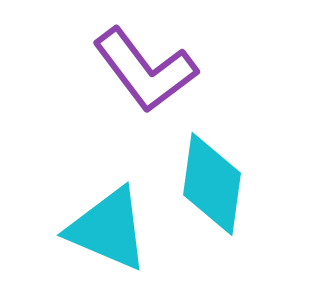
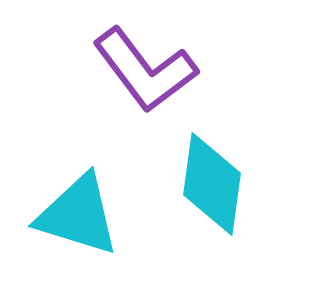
cyan triangle: moved 30 px left, 14 px up; rotated 6 degrees counterclockwise
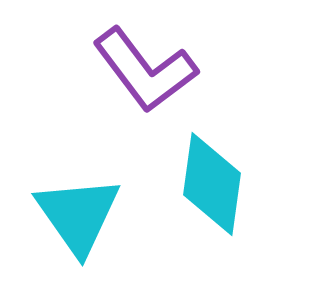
cyan triangle: rotated 38 degrees clockwise
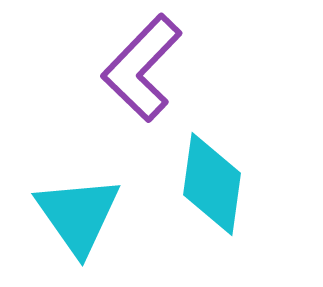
purple L-shape: moved 3 px left, 2 px up; rotated 81 degrees clockwise
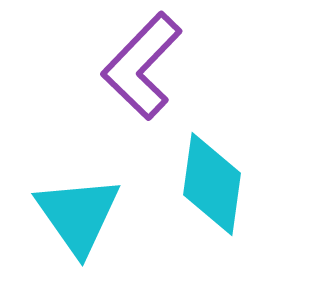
purple L-shape: moved 2 px up
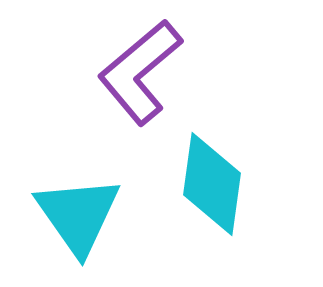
purple L-shape: moved 2 px left, 6 px down; rotated 6 degrees clockwise
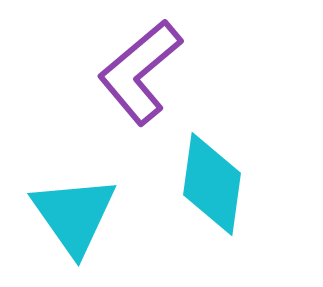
cyan triangle: moved 4 px left
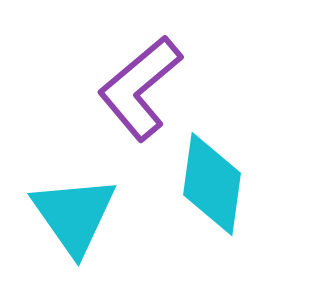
purple L-shape: moved 16 px down
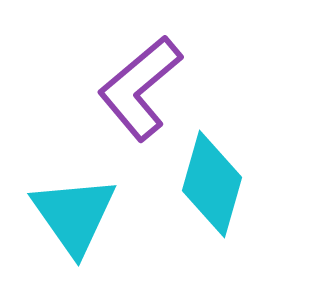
cyan diamond: rotated 8 degrees clockwise
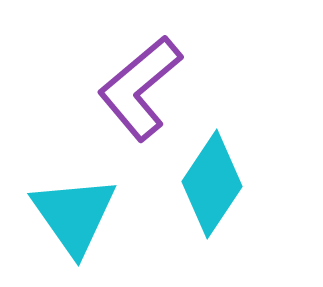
cyan diamond: rotated 18 degrees clockwise
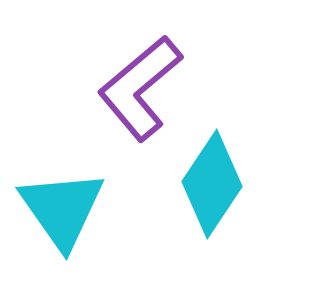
cyan triangle: moved 12 px left, 6 px up
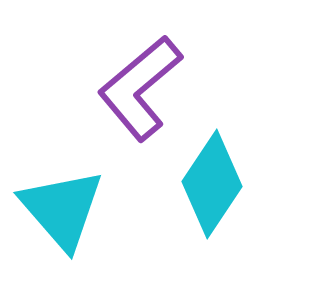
cyan triangle: rotated 6 degrees counterclockwise
